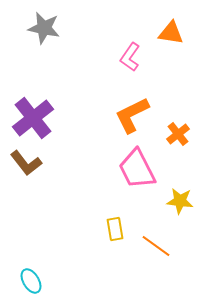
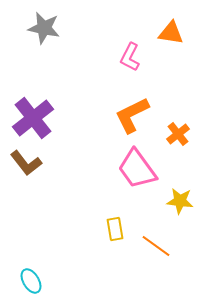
pink L-shape: rotated 8 degrees counterclockwise
pink trapezoid: rotated 9 degrees counterclockwise
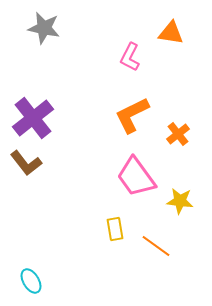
pink trapezoid: moved 1 px left, 8 px down
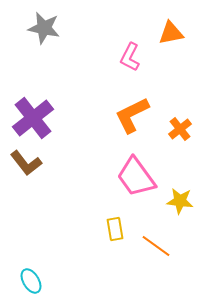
orange triangle: rotated 20 degrees counterclockwise
orange cross: moved 2 px right, 5 px up
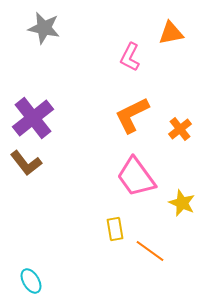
yellow star: moved 2 px right, 2 px down; rotated 16 degrees clockwise
orange line: moved 6 px left, 5 px down
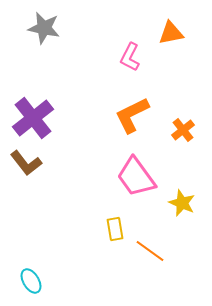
orange cross: moved 3 px right, 1 px down
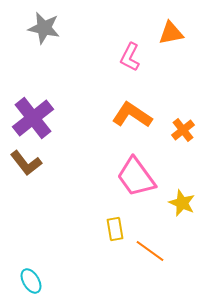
orange L-shape: rotated 60 degrees clockwise
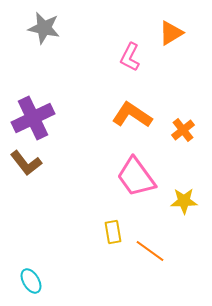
orange triangle: rotated 20 degrees counterclockwise
purple cross: rotated 12 degrees clockwise
yellow star: moved 2 px right, 2 px up; rotated 24 degrees counterclockwise
yellow rectangle: moved 2 px left, 3 px down
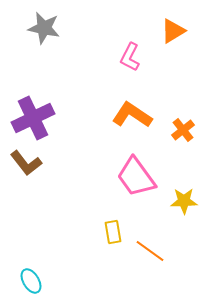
orange triangle: moved 2 px right, 2 px up
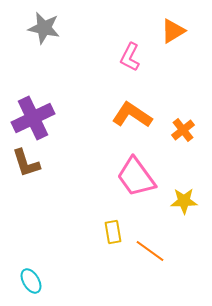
brown L-shape: rotated 20 degrees clockwise
